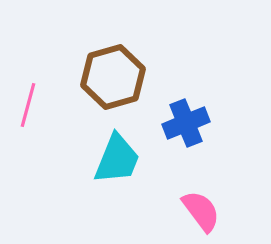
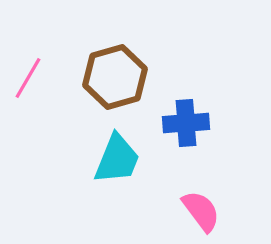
brown hexagon: moved 2 px right
pink line: moved 27 px up; rotated 15 degrees clockwise
blue cross: rotated 18 degrees clockwise
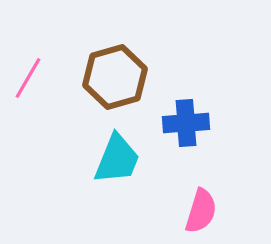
pink semicircle: rotated 54 degrees clockwise
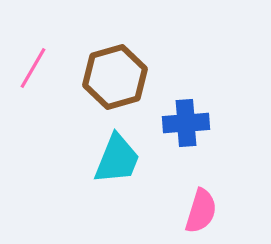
pink line: moved 5 px right, 10 px up
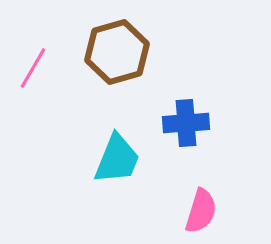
brown hexagon: moved 2 px right, 25 px up
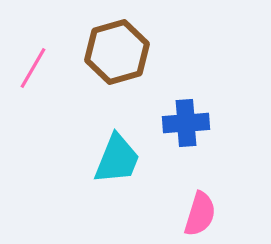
pink semicircle: moved 1 px left, 3 px down
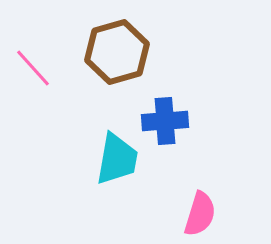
pink line: rotated 72 degrees counterclockwise
blue cross: moved 21 px left, 2 px up
cyan trapezoid: rotated 12 degrees counterclockwise
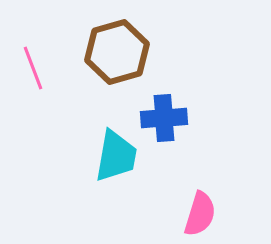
pink line: rotated 21 degrees clockwise
blue cross: moved 1 px left, 3 px up
cyan trapezoid: moved 1 px left, 3 px up
